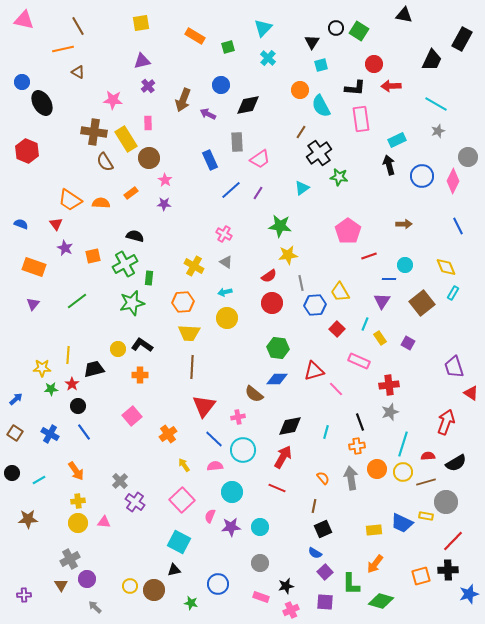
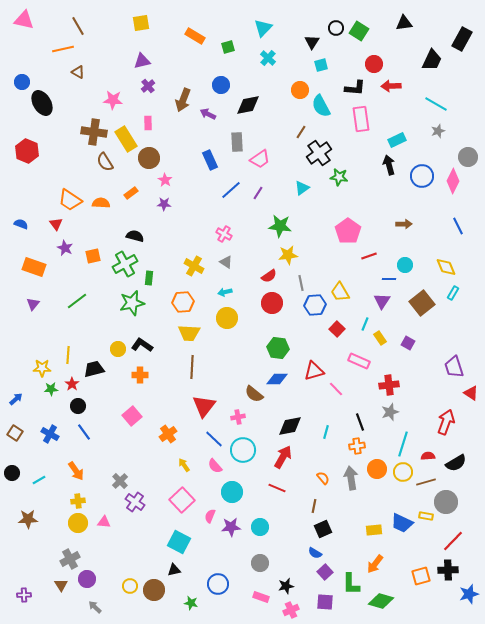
black triangle at (404, 15): moved 8 px down; rotated 18 degrees counterclockwise
pink semicircle at (215, 466): rotated 126 degrees counterclockwise
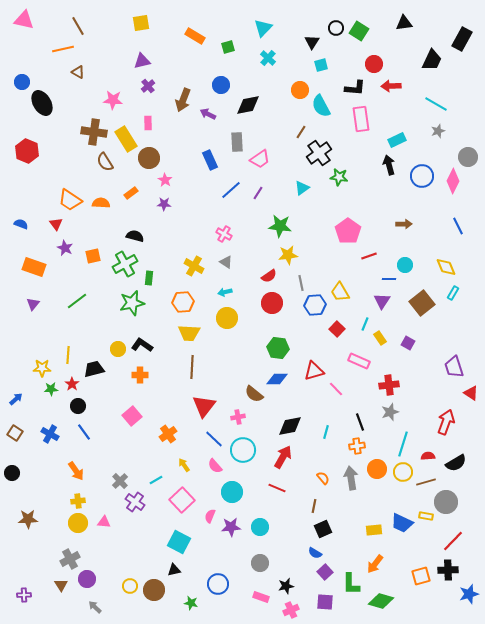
cyan line at (39, 480): moved 117 px right
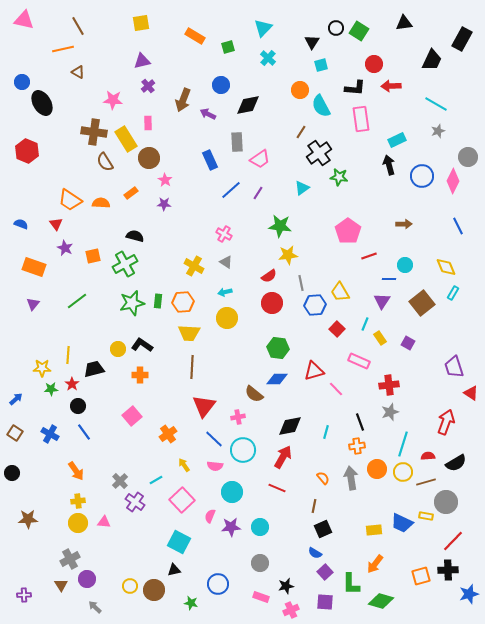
green rectangle at (149, 278): moved 9 px right, 23 px down
pink semicircle at (215, 466): rotated 42 degrees counterclockwise
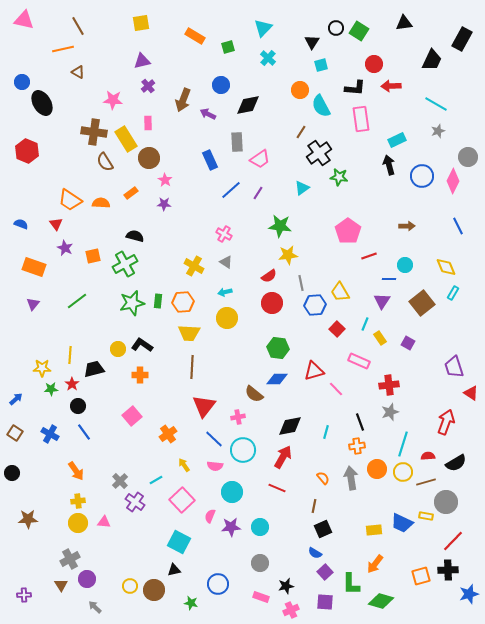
brown arrow at (404, 224): moved 3 px right, 2 px down
yellow line at (68, 355): moved 2 px right
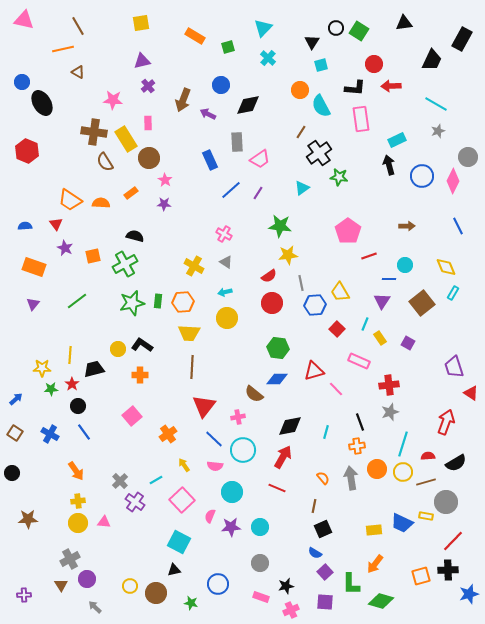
blue semicircle at (21, 224): moved 4 px right, 2 px down; rotated 24 degrees counterclockwise
brown circle at (154, 590): moved 2 px right, 3 px down
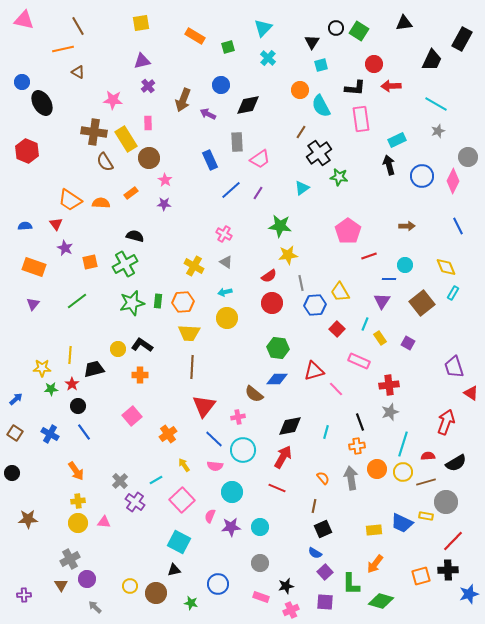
orange square at (93, 256): moved 3 px left, 6 px down
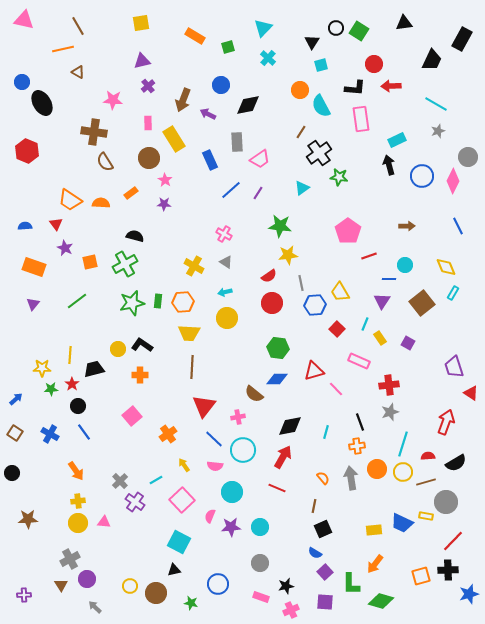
yellow rectangle at (126, 139): moved 48 px right
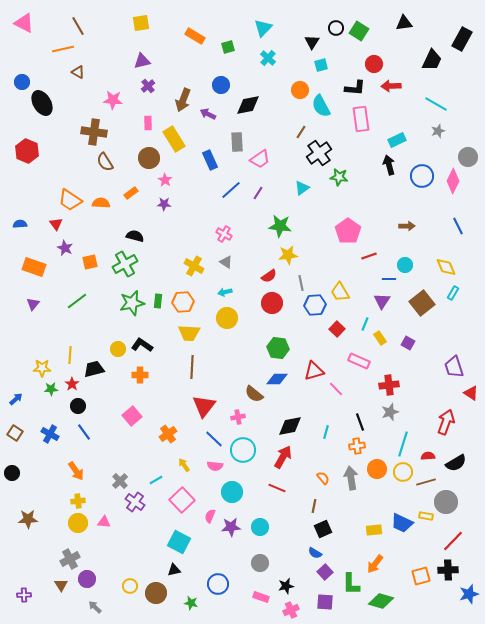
pink triangle at (24, 20): moved 3 px down; rotated 15 degrees clockwise
blue semicircle at (25, 226): moved 5 px left, 2 px up
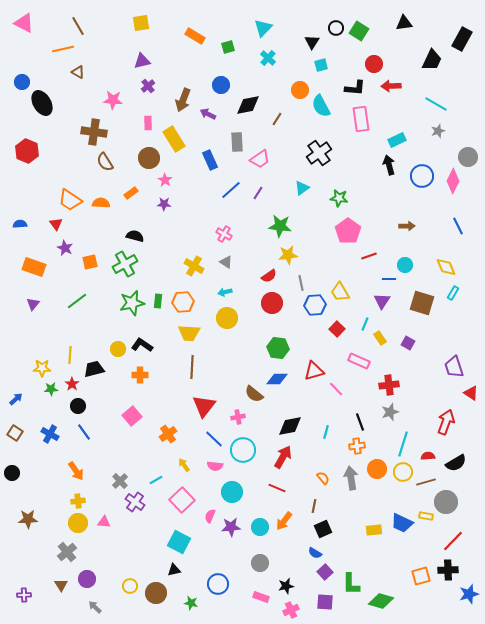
brown line at (301, 132): moved 24 px left, 13 px up
green star at (339, 177): moved 21 px down
brown square at (422, 303): rotated 35 degrees counterclockwise
gray cross at (70, 559): moved 3 px left, 7 px up; rotated 12 degrees counterclockwise
orange arrow at (375, 564): moved 91 px left, 43 px up
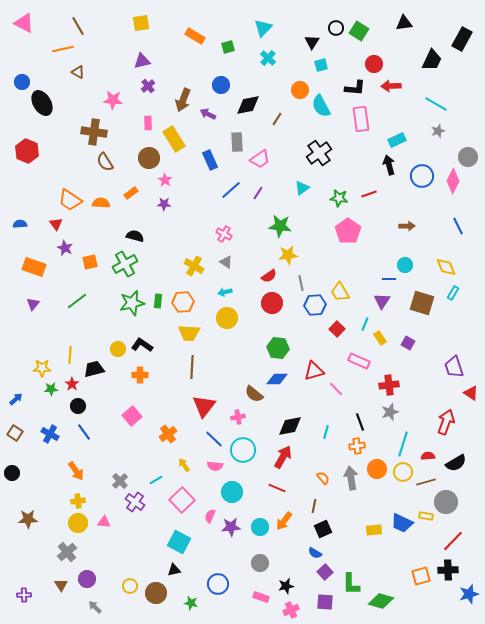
red line at (369, 256): moved 62 px up
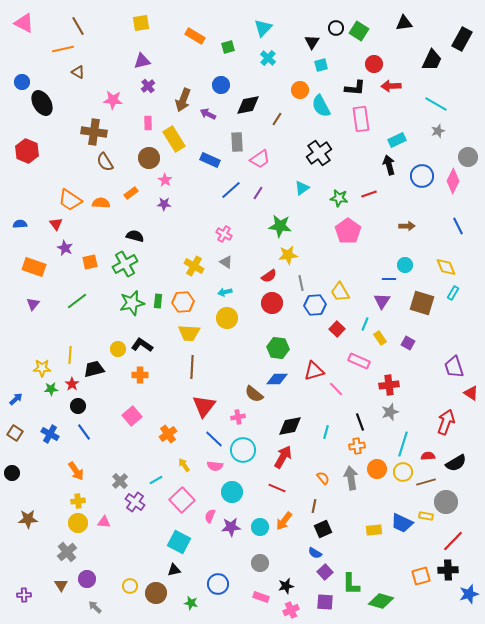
blue rectangle at (210, 160): rotated 42 degrees counterclockwise
